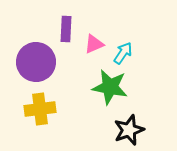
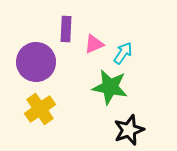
yellow cross: rotated 28 degrees counterclockwise
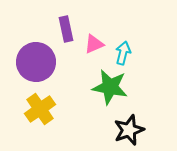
purple rectangle: rotated 15 degrees counterclockwise
cyan arrow: rotated 20 degrees counterclockwise
